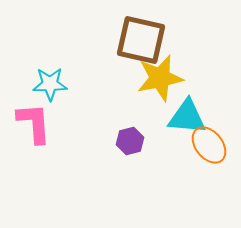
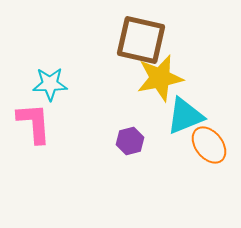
cyan triangle: moved 2 px left, 1 px up; rotated 27 degrees counterclockwise
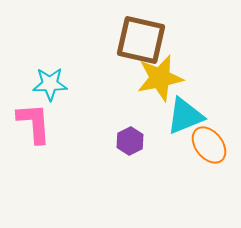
purple hexagon: rotated 12 degrees counterclockwise
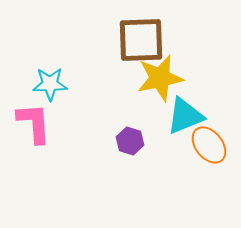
brown square: rotated 15 degrees counterclockwise
purple hexagon: rotated 16 degrees counterclockwise
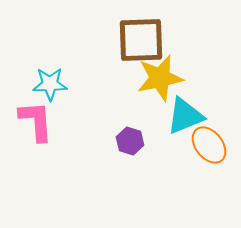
pink L-shape: moved 2 px right, 2 px up
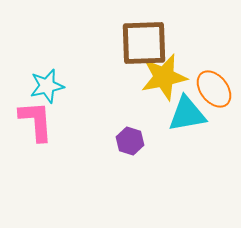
brown square: moved 3 px right, 3 px down
yellow star: moved 4 px right, 1 px up
cyan star: moved 3 px left, 2 px down; rotated 12 degrees counterclockwise
cyan triangle: moved 2 px right, 2 px up; rotated 12 degrees clockwise
orange ellipse: moved 5 px right, 56 px up
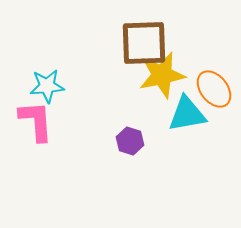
yellow star: moved 2 px left, 2 px up
cyan star: rotated 8 degrees clockwise
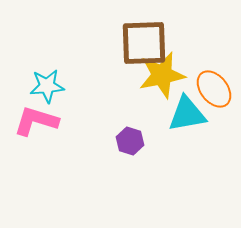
pink L-shape: rotated 69 degrees counterclockwise
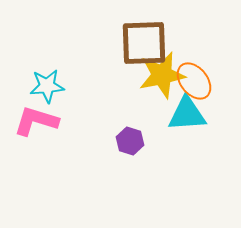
orange ellipse: moved 20 px left, 8 px up
cyan triangle: rotated 6 degrees clockwise
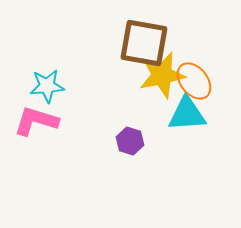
brown square: rotated 12 degrees clockwise
